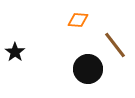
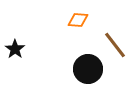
black star: moved 3 px up
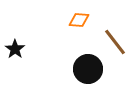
orange diamond: moved 1 px right
brown line: moved 3 px up
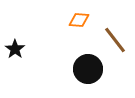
brown line: moved 2 px up
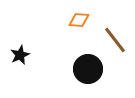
black star: moved 5 px right, 6 px down; rotated 12 degrees clockwise
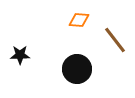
black star: rotated 24 degrees clockwise
black circle: moved 11 px left
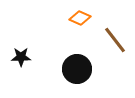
orange diamond: moved 1 px right, 2 px up; rotated 20 degrees clockwise
black star: moved 1 px right, 2 px down
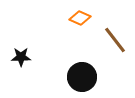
black circle: moved 5 px right, 8 px down
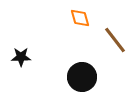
orange diamond: rotated 50 degrees clockwise
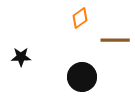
orange diamond: rotated 70 degrees clockwise
brown line: rotated 52 degrees counterclockwise
